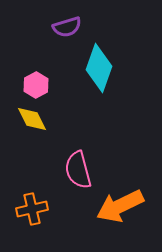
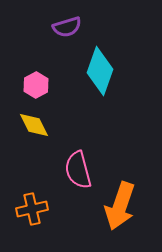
cyan diamond: moved 1 px right, 3 px down
yellow diamond: moved 2 px right, 6 px down
orange arrow: rotated 45 degrees counterclockwise
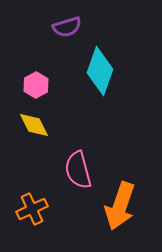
orange cross: rotated 12 degrees counterclockwise
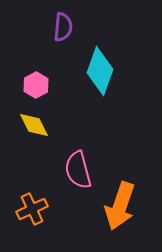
purple semicircle: moved 4 px left; rotated 68 degrees counterclockwise
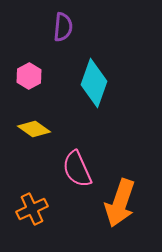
cyan diamond: moved 6 px left, 12 px down
pink hexagon: moved 7 px left, 9 px up
yellow diamond: moved 4 px down; rotated 28 degrees counterclockwise
pink semicircle: moved 1 px left, 1 px up; rotated 9 degrees counterclockwise
orange arrow: moved 3 px up
